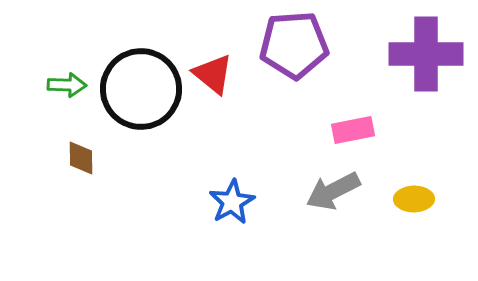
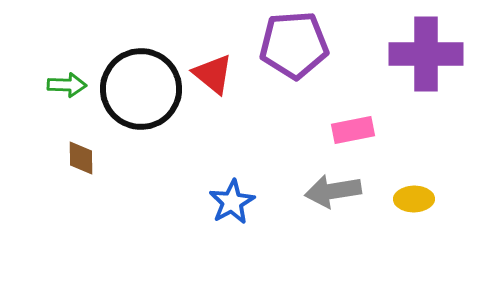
gray arrow: rotated 18 degrees clockwise
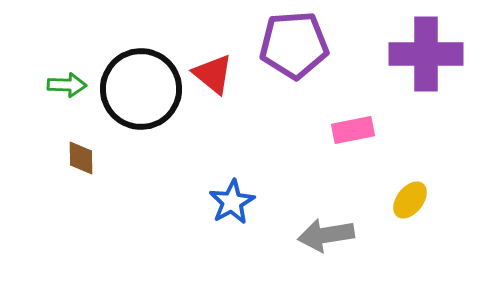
gray arrow: moved 7 px left, 44 px down
yellow ellipse: moved 4 px left, 1 px down; rotated 51 degrees counterclockwise
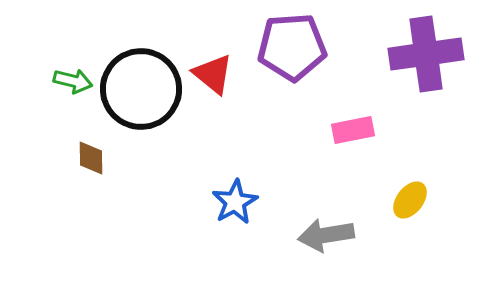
purple pentagon: moved 2 px left, 2 px down
purple cross: rotated 8 degrees counterclockwise
green arrow: moved 6 px right, 4 px up; rotated 12 degrees clockwise
brown diamond: moved 10 px right
blue star: moved 3 px right
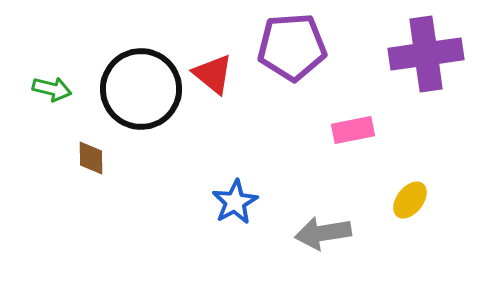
green arrow: moved 21 px left, 8 px down
gray arrow: moved 3 px left, 2 px up
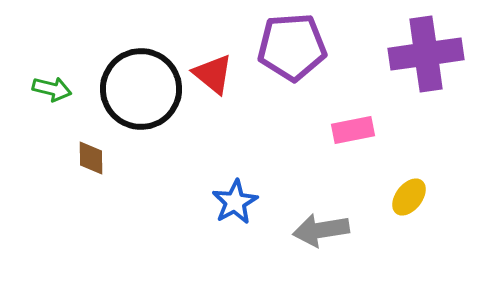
yellow ellipse: moved 1 px left, 3 px up
gray arrow: moved 2 px left, 3 px up
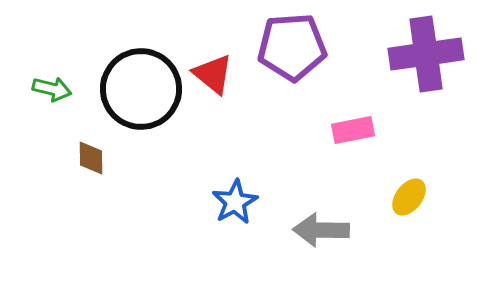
gray arrow: rotated 10 degrees clockwise
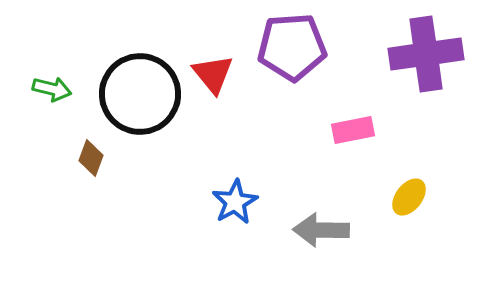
red triangle: rotated 12 degrees clockwise
black circle: moved 1 px left, 5 px down
brown diamond: rotated 21 degrees clockwise
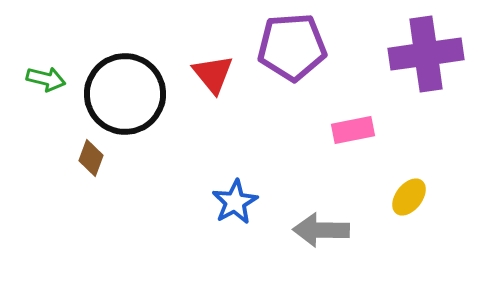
green arrow: moved 6 px left, 10 px up
black circle: moved 15 px left
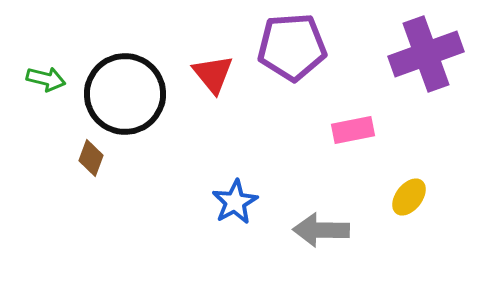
purple cross: rotated 12 degrees counterclockwise
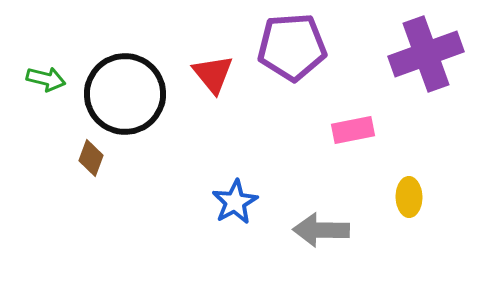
yellow ellipse: rotated 39 degrees counterclockwise
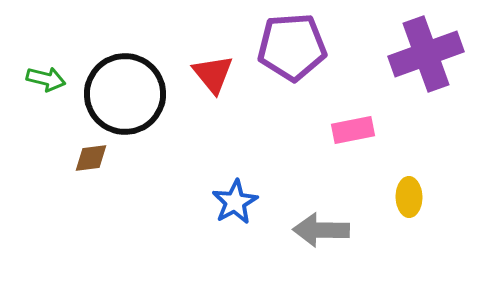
brown diamond: rotated 63 degrees clockwise
